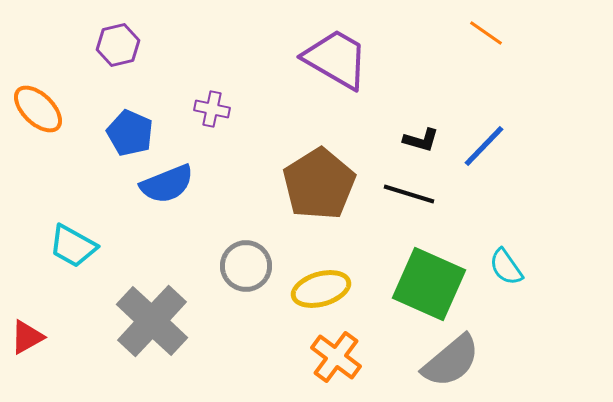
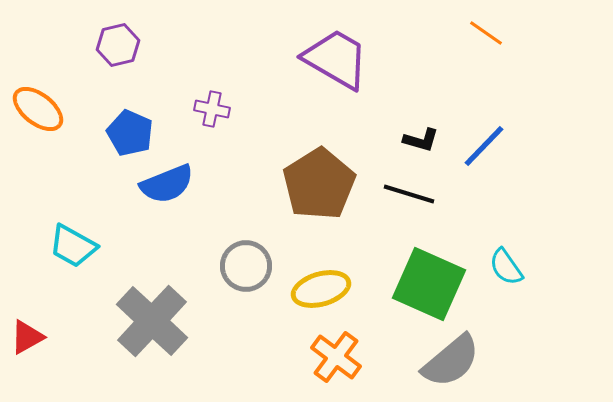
orange ellipse: rotated 6 degrees counterclockwise
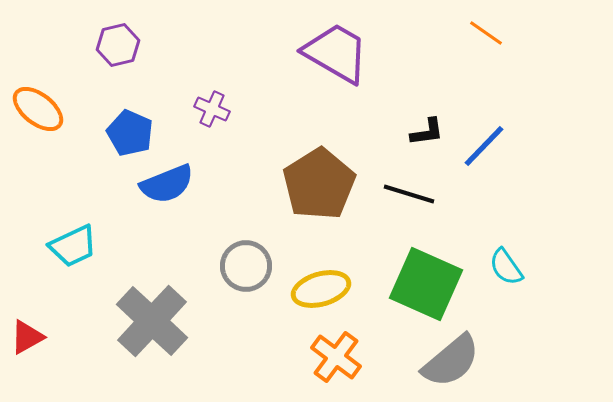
purple trapezoid: moved 6 px up
purple cross: rotated 12 degrees clockwise
black L-shape: moved 6 px right, 8 px up; rotated 24 degrees counterclockwise
cyan trapezoid: rotated 54 degrees counterclockwise
green square: moved 3 px left
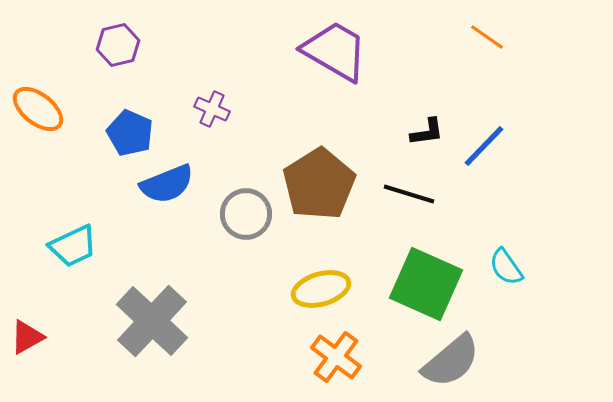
orange line: moved 1 px right, 4 px down
purple trapezoid: moved 1 px left, 2 px up
gray circle: moved 52 px up
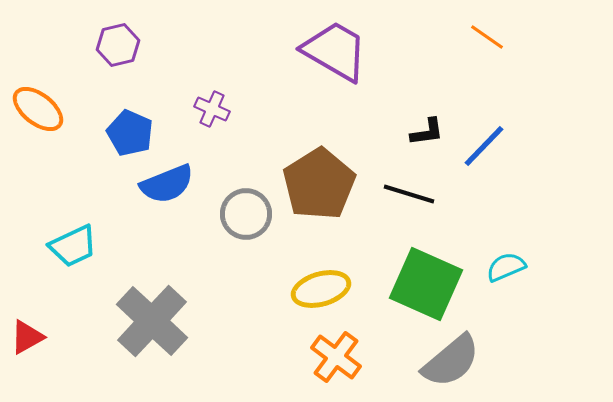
cyan semicircle: rotated 102 degrees clockwise
